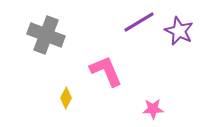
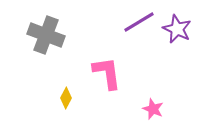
purple star: moved 2 px left, 2 px up
pink L-shape: moved 1 px right, 2 px down; rotated 15 degrees clockwise
pink star: rotated 25 degrees clockwise
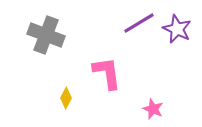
purple line: moved 1 px down
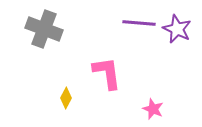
purple line: rotated 36 degrees clockwise
gray cross: moved 2 px left, 6 px up
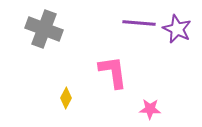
pink L-shape: moved 6 px right, 1 px up
pink star: moved 3 px left; rotated 20 degrees counterclockwise
